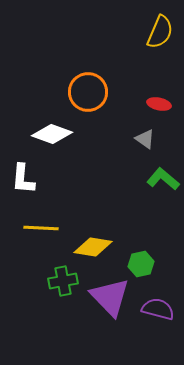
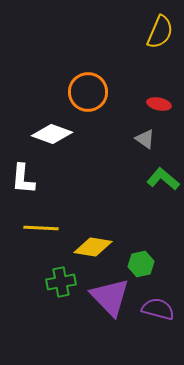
green cross: moved 2 px left, 1 px down
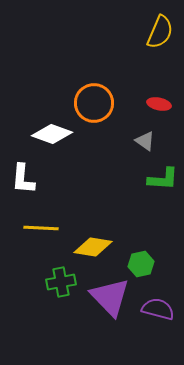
orange circle: moved 6 px right, 11 px down
gray triangle: moved 2 px down
green L-shape: rotated 144 degrees clockwise
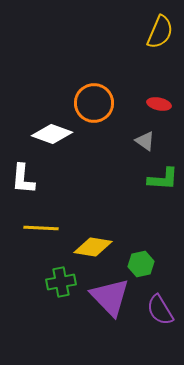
purple semicircle: moved 2 px right, 1 px down; rotated 136 degrees counterclockwise
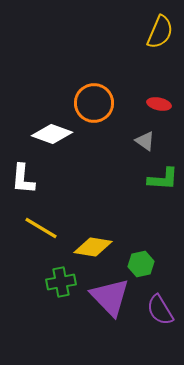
yellow line: rotated 28 degrees clockwise
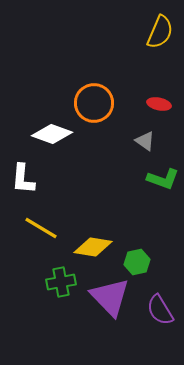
green L-shape: rotated 16 degrees clockwise
green hexagon: moved 4 px left, 2 px up
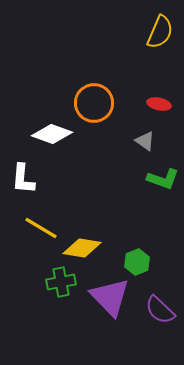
yellow diamond: moved 11 px left, 1 px down
green hexagon: rotated 10 degrees counterclockwise
purple semicircle: rotated 16 degrees counterclockwise
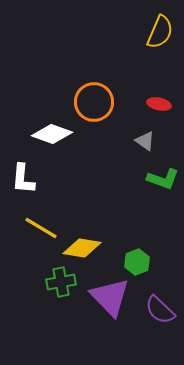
orange circle: moved 1 px up
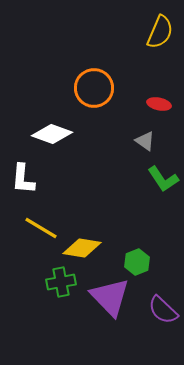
orange circle: moved 14 px up
green L-shape: rotated 36 degrees clockwise
purple semicircle: moved 3 px right
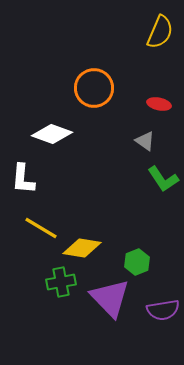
purple triangle: moved 1 px down
purple semicircle: rotated 52 degrees counterclockwise
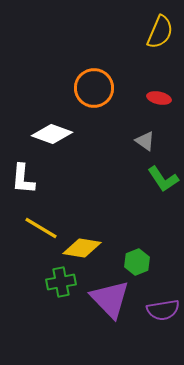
red ellipse: moved 6 px up
purple triangle: moved 1 px down
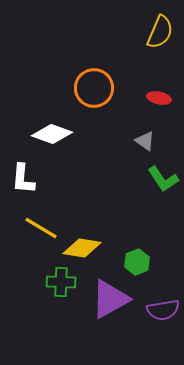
green cross: rotated 12 degrees clockwise
purple triangle: rotated 45 degrees clockwise
